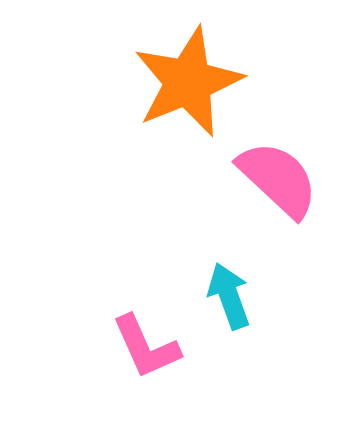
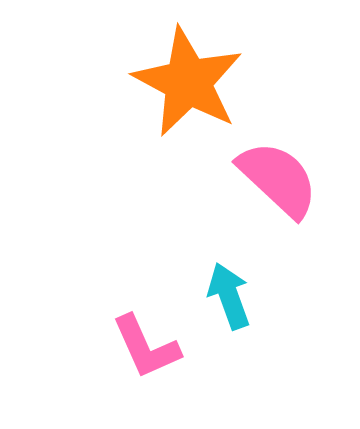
orange star: rotated 22 degrees counterclockwise
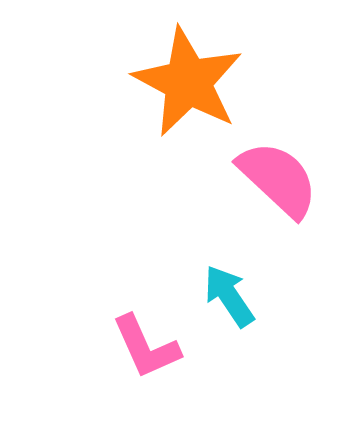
cyan arrow: rotated 14 degrees counterclockwise
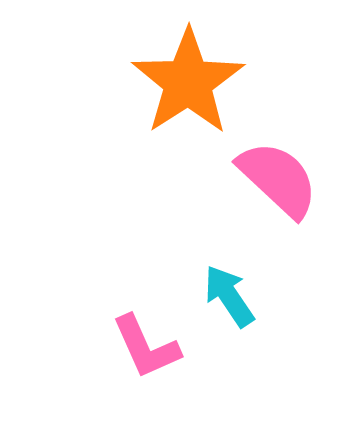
orange star: rotated 11 degrees clockwise
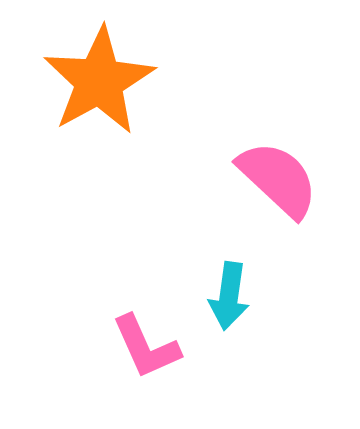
orange star: moved 89 px left, 1 px up; rotated 4 degrees clockwise
cyan arrow: rotated 138 degrees counterclockwise
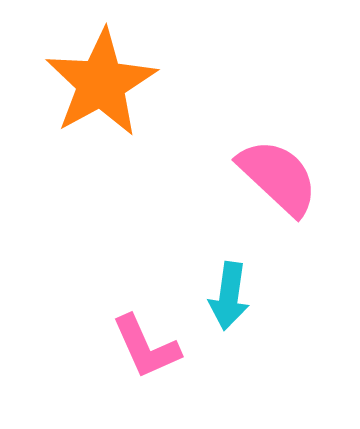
orange star: moved 2 px right, 2 px down
pink semicircle: moved 2 px up
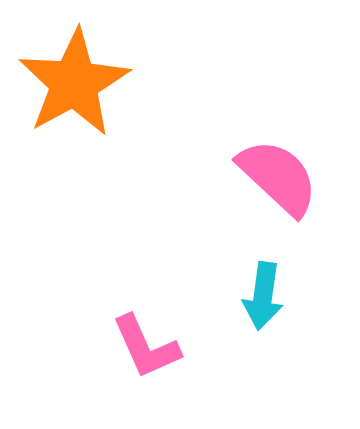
orange star: moved 27 px left
cyan arrow: moved 34 px right
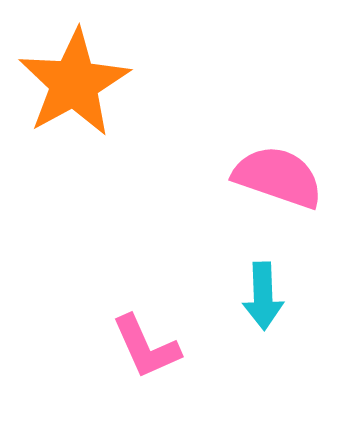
pink semicircle: rotated 24 degrees counterclockwise
cyan arrow: rotated 10 degrees counterclockwise
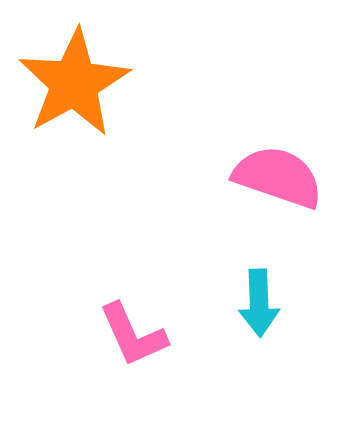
cyan arrow: moved 4 px left, 7 px down
pink L-shape: moved 13 px left, 12 px up
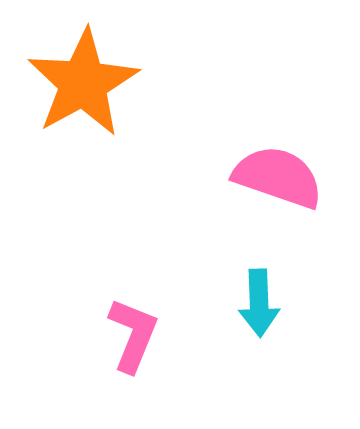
orange star: moved 9 px right
pink L-shape: rotated 134 degrees counterclockwise
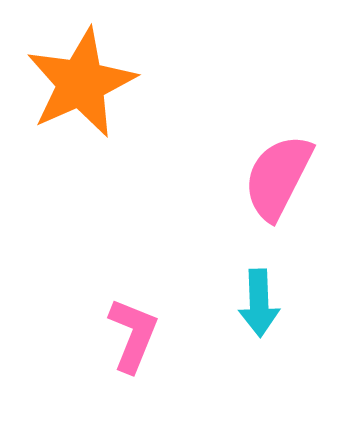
orange star: moved 2 px left; rotated 5 degrees clockwise
pink semicircle: rotated 82 degrees counterclockwise
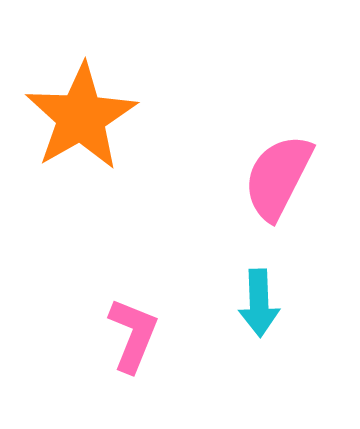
orange star: moved 34 px down; rotated 6 degrees counterclockwise
